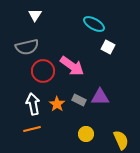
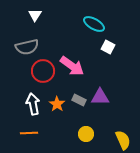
orange line: moved 3 px left, 4 px down; rotated 12 degrees clockwise
yellow semicircle: moved 2 px right
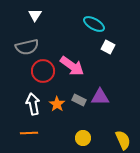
yellow circle: moved 3 px left, 4 px down
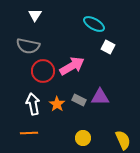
gray semicircle: moved 1 px right, 1 px up; rotated 25 degrees clockwise
pink arrow: rotated 65 degrees counterclockwise
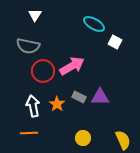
white square: moved 7 px right, 5 px up
gray rectangle: moved 3 px up
white arrow: moved 2 px down
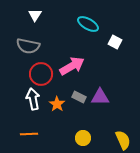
cyan ellipse: moved 6 px left
red circle: moved 2 px left, 3 px down
white arrow: moved 7 px up
orange line: moved 1 px down
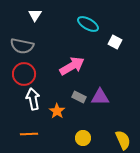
gray semicircle: moved 6 px left
red circle: moved 17 px left
orange star: moved 7 px down
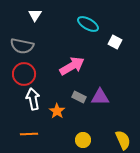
yellow circle: moved 2 px down
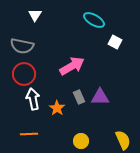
cyan ellipse: moved 6 px right, 4 px up
gray rectangle: rotated 40 degrees clockwise
orange star: moved 3 px up
yellow circle: moved 2 px left, 1 px down
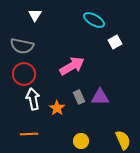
white square: rotated 32 degrees clockwise
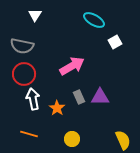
orange line: rotated 18 degrees clockwise
yellow circle: moved 9 px left, 2 px up
